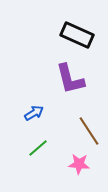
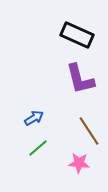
purple L-shape: moved 10 px right
blue arrow: moved 5 px down
pink star: moved 1 px up
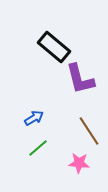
black rectangle: moved 23 px left, 12 px down; rotated 16 degrees clockwise
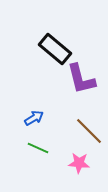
black rectangle: moved 1 px right, 2 px down
purple L-shape: moved 1 px right
brown line: rotated 12 degrees counterclockwise
green line: rotated 65 degrees clockwise
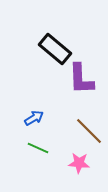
purple L-shape: rotated 12 degrees clockwise
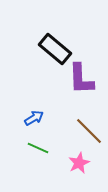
pink star: rotated 30 degrees counterclockwise
